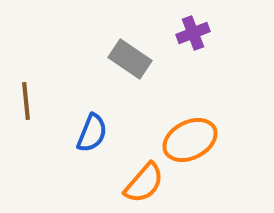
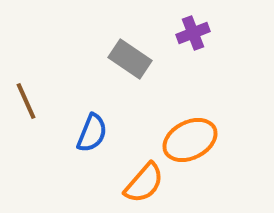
brown line: rotated 18 degrees counterclockwise
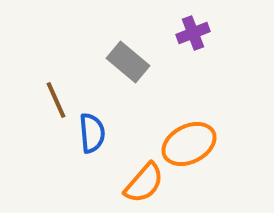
gray rectangle: moved 2 px left, 3 px down; rotated 6 degrees clockwise
brown line: moved 30 px right, 1 px up
blue semicircle: rotated 27 degrees counterclockwise
orange ellipse: moved 1 px left, 4 px down
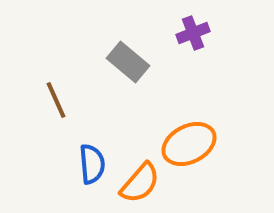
blue semicircle: moved 31 px down
orange semicircle: moved 4 px left
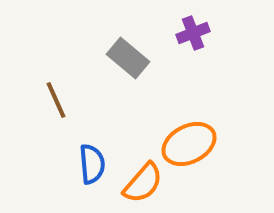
gray rectangle: moved 4 px up
orange semicircle: moved 3 px right
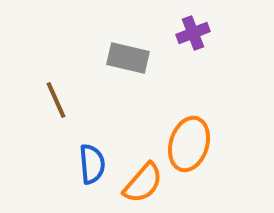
gray rectangle: rotated 27 degrees counterclockwise
orange ellipse: rotated 46 degrees counterclockwise
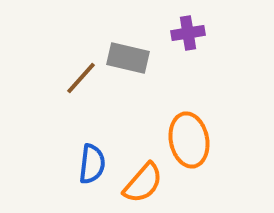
purple cross: moved 5 px left; rotated 12 degrees clockwise
brown line: moved 25 px right, 22 px up; rotated 66 degrees clockwise
orange ellipse: moved 4 px up; rotated 28 degrees counterclockwise
blue semicircle: rotated 12 degrees clockwise
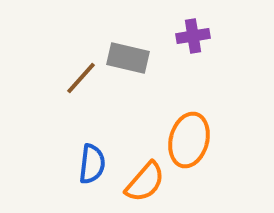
purple cross: moved 5 px right, 3 px down
orange ellipse: rotated 26 degrees clockwise
orange semicircle: moved 2 px right, 1 px up
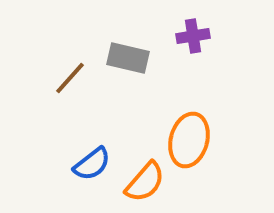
brown line: moved 11 px left
blue semicircle: rotated 45 degrees clockwise
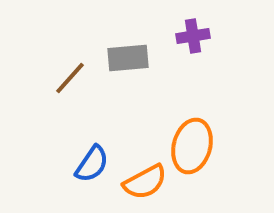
gray rectangle: rotated 18 degrees counterclockwise
orange ellipse: moved 3 px right, 6 px down
blue semicircle: rotated 18 degrees counterclockwise
orange semicircle: rotated 21 degrees clockwise
